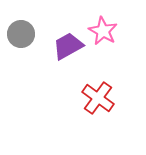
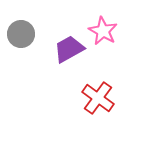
purple trapezoid: moved 1 px right, 3 px down
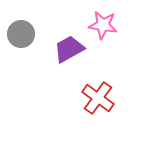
pink star: moved 6 px up; rotated 20 degrees counterclockwise
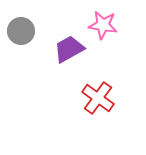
gray circle: moved 3 px up
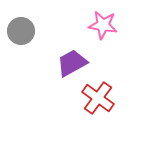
purple trapezoid: moved 3 px right, 14 px down
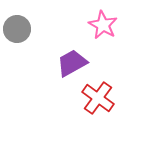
pink star: rotated 20 degrees clockwise
gray circle: moved 4 px left, 2 px up
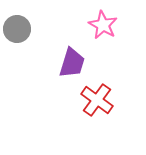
purple trapezoid: rotated 136 degrees clockwise
red cross: moved 1 px left, 2 px down
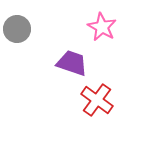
pink star: moved 1 px left, 2 px down
purple trapezoid: rotated 88 degrees counterclockwise
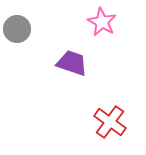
pink star: moved 5 px up
red cross: moved 13 px right, 22 px down
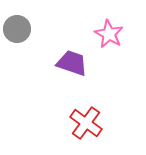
pink star: moved 7 px right, 12 px down
red cross: moved 24 px left, 1 px down
